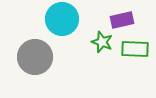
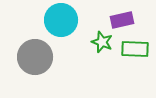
cyan circle: moved 1 px left, 1 px down
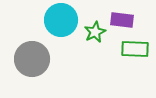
purple rectangle: rotated 20 degrees clockwise
green star: moved 7 px left, 10 px up; rotated 25 degrees clockwise
gray circle: moved 3 px left, 2 px down
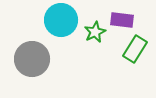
green rectangle: rotated 60 degrees counterclockwise
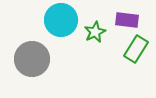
purple rectangle: moved 5 px right
green rectangle: moved 1 px right
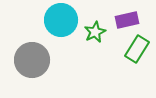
purple rectangle: rotated 20 degrees counterclockwise
green rectangle: moved 1 px right
gray circle: moved 1 px down
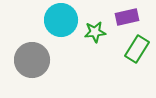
purple rectangle: moved 3 px up
green star: rotated 20 degrees clockwise
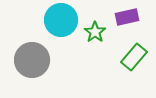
green star: rotated 30 degrees counterclockwise
green rectangle: moved 3 px left, 8 px down; rotated 8 degrees clockwise
